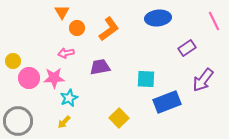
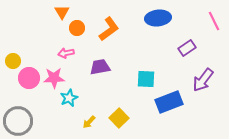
blue rectangle: moved 2 px right
yellow arrow: moved 25 px right
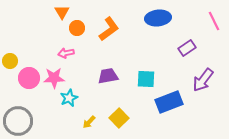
yellow circle: moved 3 px left
purple trapezoid: moved 8 px right, 9 px down
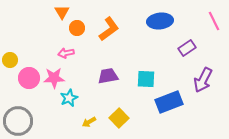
blue ellipse: moved 2 px right, 3 px down
yellow circle: moved 1 px up
purple arrow: rotated 10 degrees counterclockwise
yellow arrow: rotated 16 degrees clockwise
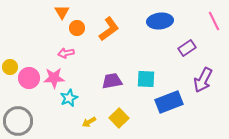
yellow circle: moved 7 px down
purple trapezoid: moved 4 px right, 5 px down
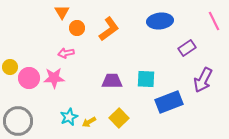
purple trapezoid: rotated 10 degrees clockwise
cyan star: moved 19 px down
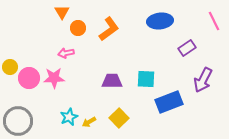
orange circle: moved 1 px right
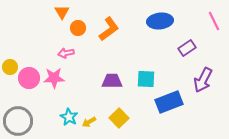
cyan star: rotated 18 degrees counterclockwise
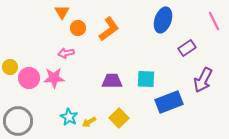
blue ellipse: moved 3 px right, 1 px up; rotated 65 degrees counterclockwise
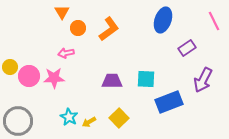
pink circle: moved 2 px up
